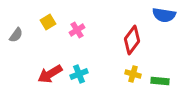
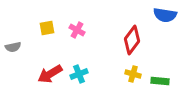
blue semicircle: moved 1 px right
yellow square: moved 1 px left, 6 px down; rotated 21 degrees clockwise
pink cross: rotated 28 degrees counterclockwise
gray semicircle: moved 3 px left, 12 px down; rotated 42 degrees clockwise
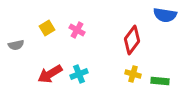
yellow square: rotated 21 degrees counterclockwise
gray semicircle: moved 3 px right, 2 px up
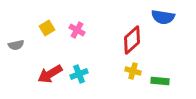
blue semicircle: moved 2 px left, 2 px down
red diamond: rotated 12 degrees clockwise
yellow cross: moved 3 px up
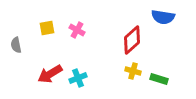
yellow square: rotated 21 degrees clockwise
gray semicircle: rotated 91 degrees clockwise
cyan cross: moved 1 px left, 4 px down
green rectangle: moved 1 px left, 2 px up; rotated 12 degrees clockwise
